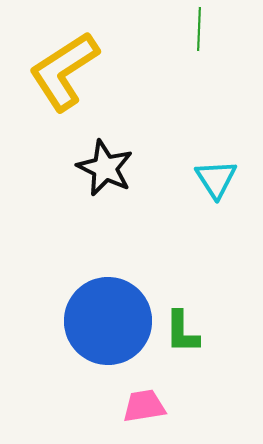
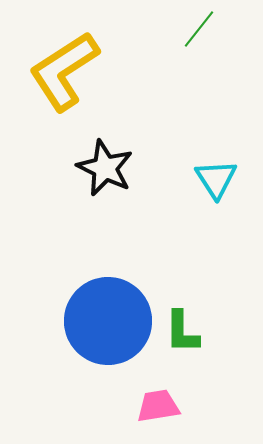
green line: rotated 36 degrees clockwise
pink trapezoid: moved 14 px right
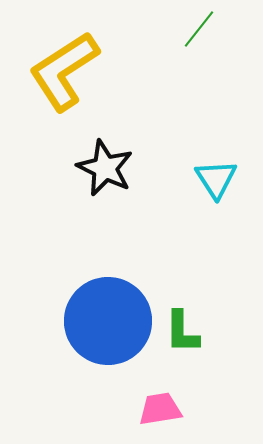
pink trapezoid: moved 2 px right, 3 px down
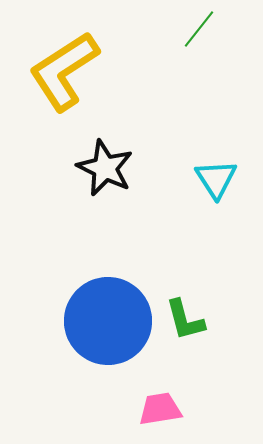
green L-shape: moved 3 px right, 12 px up; rotated 15 degrees counterclockwise
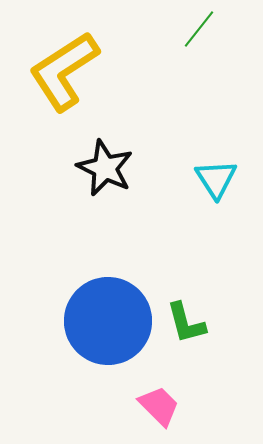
green L-shape: moved 1 px right, 3 px down
pink trapezoid: moved 1 px left, 3 px up; rotated 54 degrees clockwise
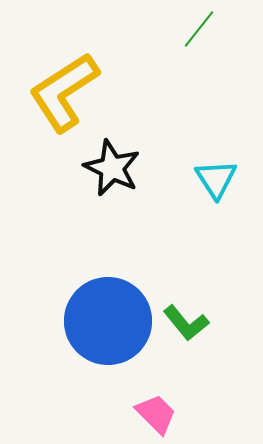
yellow L-shape: moved 21 px down
black star: moved 7 px right
green L-shape: rotated 24 degrees counterclockwise
pink trapezoid: moved 3 px left, 8 px down
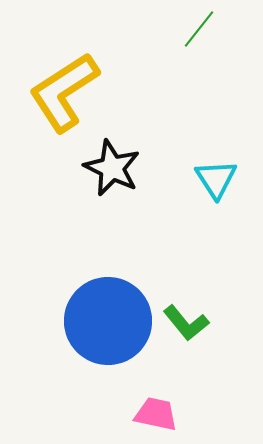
pink trapezoid: rotated 33 degrees counterclockwise
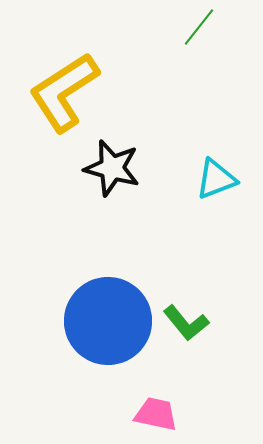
green line: moved 2 px up
black star: rotated 10 degrees counterclockwise
cyan triangle: rotated 42 degrees clockwise
